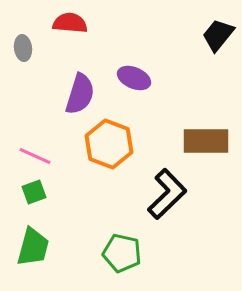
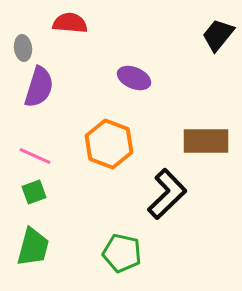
purple semicircle: moved 41 px left, 7 px up
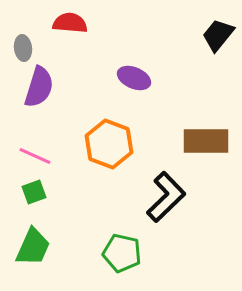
black L-shape: moved 1 px left, 3 px down
green trapezoid: rotated 9 degrees clockwise
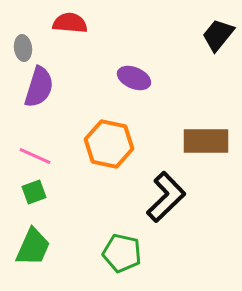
orange hexagon: rotated 9 degrees counterclockwise
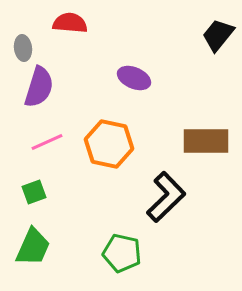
pink line: moved 12 px right, 14 px up; rotated 48 degrees counterclockwise
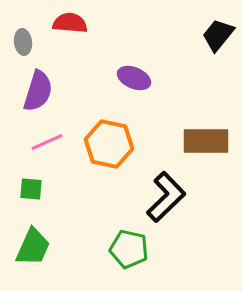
gray ellipse: moved 6 px up
purple semicircle: moved 1 px left, 4 px down
green square: moved 3 px left, 3 px up; rotated 25 degrees clockwise
green pentagon: moved 7 px right, 4 px up
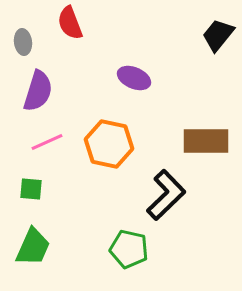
red semicircle: rotated 116 degrees counterclockwise
black L-shape: moved 2 px up
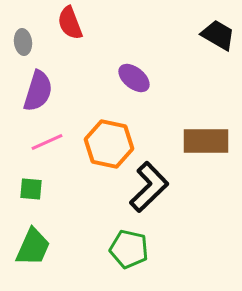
black trapezoid: rotated 81 degrees clockwise
purple ellipse: rotated 16 degrees clockwise
black L-shape: moved 17 px left, 8 px up
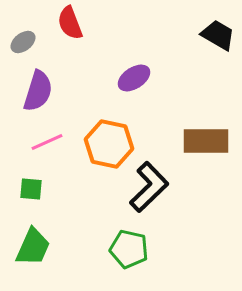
gray ellipse: rotated 60 degrees clockwise
purple ellipse: rotated 72 degrees counterclockwise
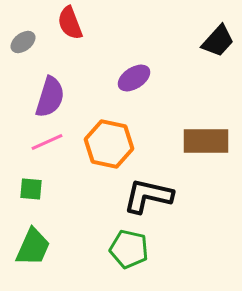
black trapezoid: moved 6 px down; rotated 102 degrees clockwise
purple semicircle: moved 12 px right, 6 px down
black L-shape: moved 1 px left, 9 px down; rotated 123 degrees counterclockwise
